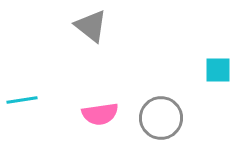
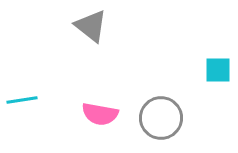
pink semicircle: rotated 18 degrees clockwise
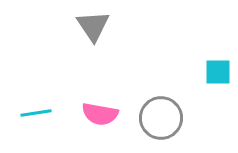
gray triangle: moved 2 px right; rotated 18 degrees clockwise
cyan square: moved 2 px down
cyan line: moved 14 px right, 13 px down
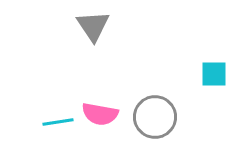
cyan square: moved 4 px left, 2 px down
cyan line: moved 22 px right, 9 px down
gray circle: moved 6 px left, 1 px up
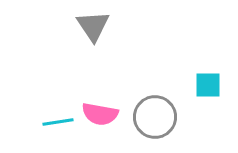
cyan square: moved 6 px left, 11 px down
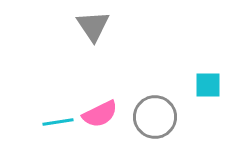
pink semicircle: rotated 36 degrees counterclockwise
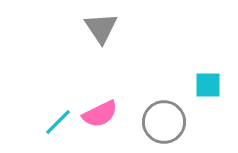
gray triangle: moved 8 px right, 2 px down
gray circle: moved 9 px right, 5 px down
cyan line: rotated 36 degrees counterclockwise
